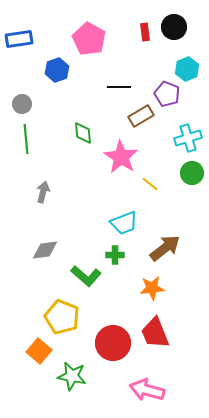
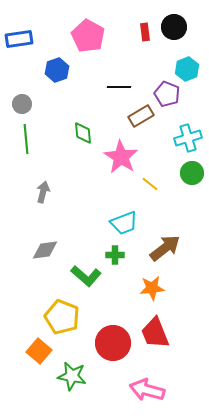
pink pentagon: moved 1 px left, 3 px up
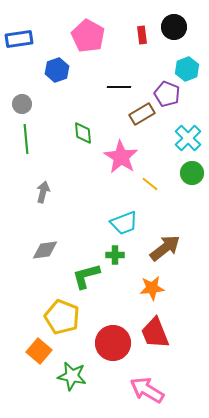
red rectangle: moved 3 px left, 3 px down
brown rectangle: moved 1 px right, 2 px up
cyan cross: rotated 28 degrees counterclockwise
green L-shape: rotated 124 degrees clockwise
pink arrow: rotated 16 degrees clockwise
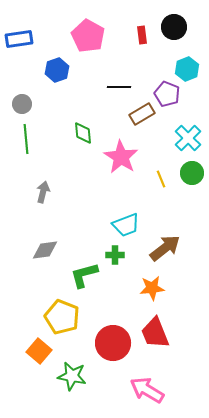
yellow line: moved 11 px right, 5 px up; rotated 30 degrees clockwise
cyan trapezoid: moved 2 px right, 2 px down
green L-shape: moved 2 px left, 1 px up
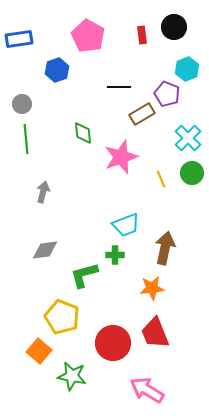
pink star: rotated 20 degrees clockwise
brown arrow: rotated 40 degrees counterclockwise
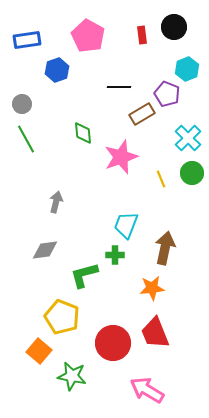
blue rectangle: moved 8 px right, 1 px down
green line: rotated 24 degrees counterclockwise
gray arrow: moved 13 px right, 10 px down
cyan trapezoid: rotated 132 degrees clockwise
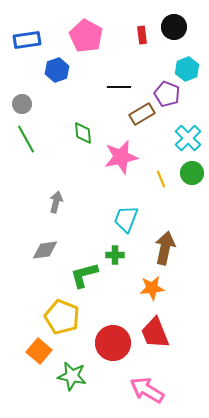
pink pentagon: moved 2 px left
pink star: rotated 8 degrees clockwise
cyan trapezoid: moved 6 px up
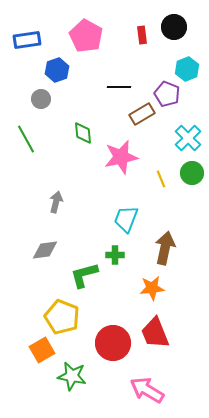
gray circle: moved 19 px right, 5 px up
orange square: moved 3 px right, 1 px up; rotated 20 degrees clockwise
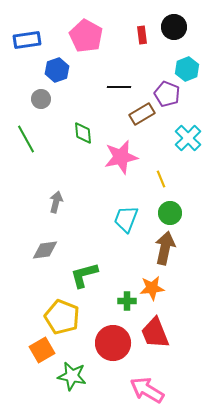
green circle: moved 22 px left, 40 px down
green cross: moved 12 px right, 46 px down
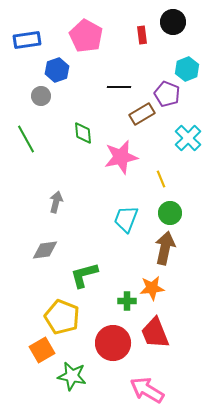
black circle: moved 1 px left, 5 px up
gray circle: moved 3 px up
